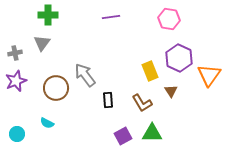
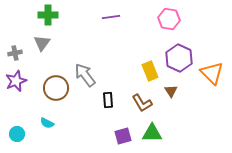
orange triangle: moved 3 px right, 2 px up; rotated 20 degrees counterclockwise
purple square: rotated 12 degrees clockwise
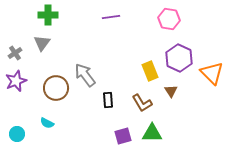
gray cross: rotated 24 degrees counterclockwise
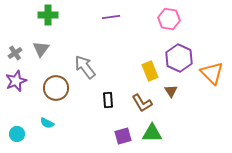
gray triangle: moved 1 px left, 6 px down
gray arrow: moved 8 px up
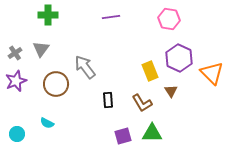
brown circle: moved 4 px up
